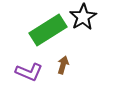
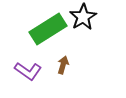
green rectangle: moved 1 px up
purple L-shape: moved 1 px left, 1 px up; rotated 12 degrees clockwise
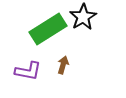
purple L-shape: rotated 24 degrees counterclockwise
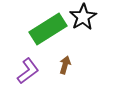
brown arrow: moved 2 px right
purple L-shape: rotated 48 degrees counterclockwise
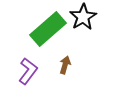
green rectangle: rotated 9 degrees counterclockwise
purple L-shape: rotated 16 degrees counterclockwise
